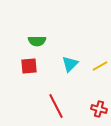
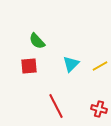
green semicircle: rotated 48 degrees clockwise
cyan triangle: moved 1 px right
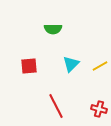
green semicircle: moved 16 px right, 12 px up; rotated 48 degrees counterclockwise
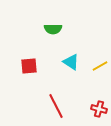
cyan triangle: moved 2 px up; rotated 42 degrees counterclockwise
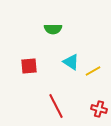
yellow line: moved 7 px left, 5 px down
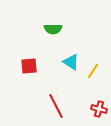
yellow line: rotated 28 degrees counterclockwise
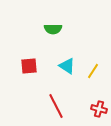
cyan triangle: moved 4 px left, 4 px down
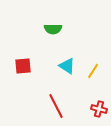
red square: moved 6 px left
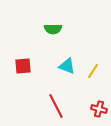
cyan triangle: rotated 12 degrees counterclockwise
